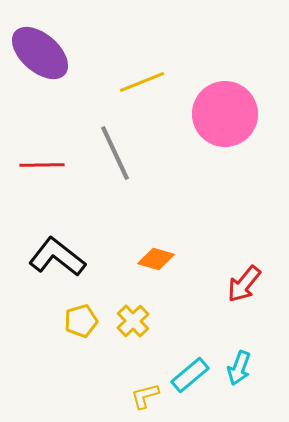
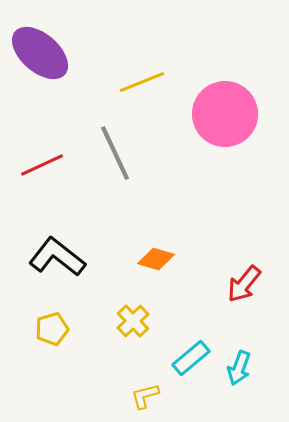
red line: rotated 24 degrees counterclockwise
yellow pentagon: moved 29 px left, 8 px down
cyan rectangle: moved 1 px right, 17 px up
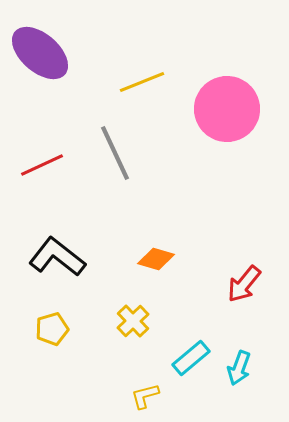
pink circle: moved 2 px right, 5 px up
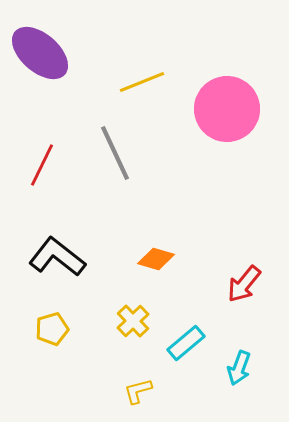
red line: rotated 39 degrees counterclockwise
cyan rectangle: moved 5 px left, 15 px up
yellow L-shape: moved 7 px left, 5 px up
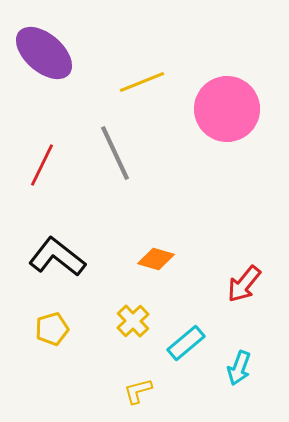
purple ellipse: moved 4 px right
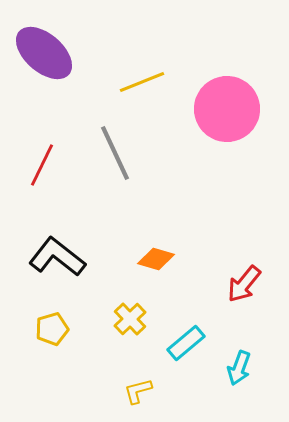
yellow cross: moved 3 px left, 2 px up
